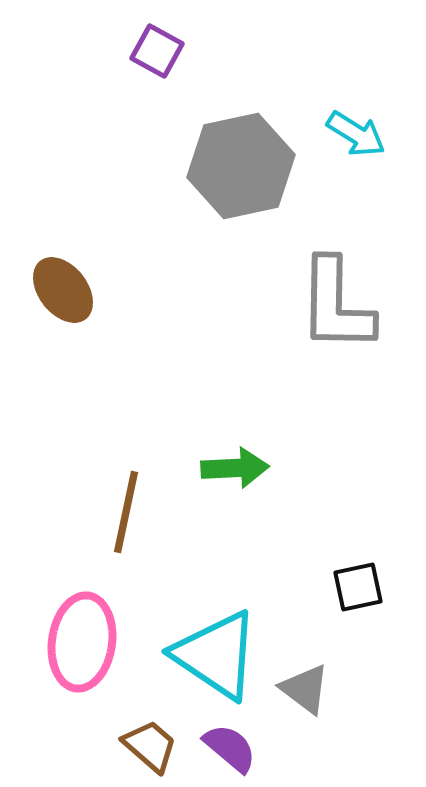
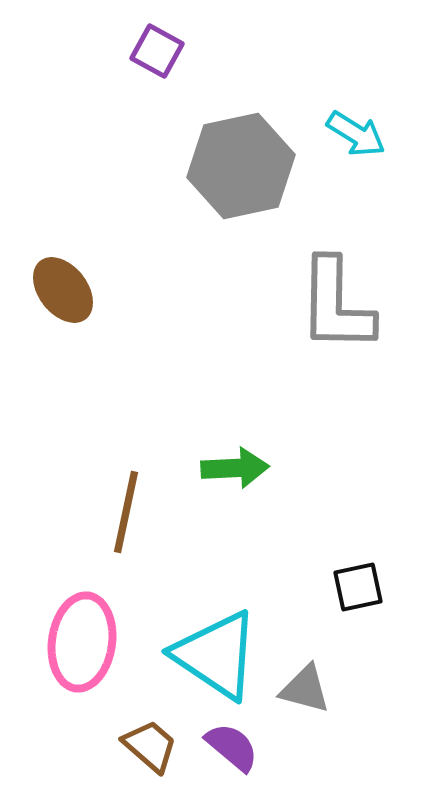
gray triangle: rotated 22 degrees counterclockwise
purple semicircle: moved 2 px right, 1 px up
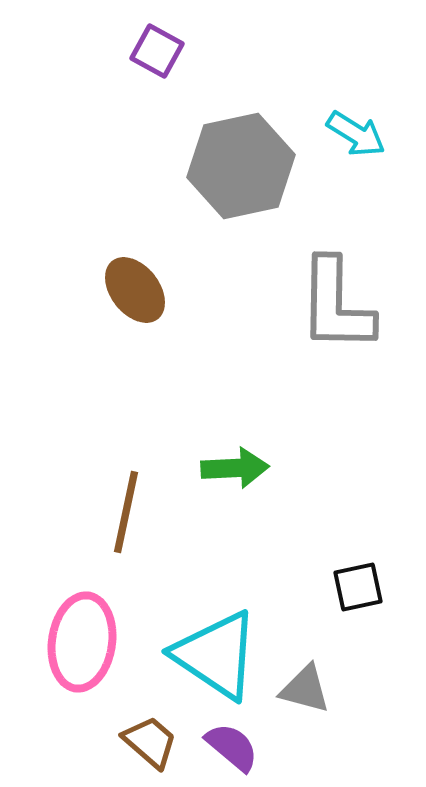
brown ellipse: moved 72 px right
brown trapezoid: moved 4 px up
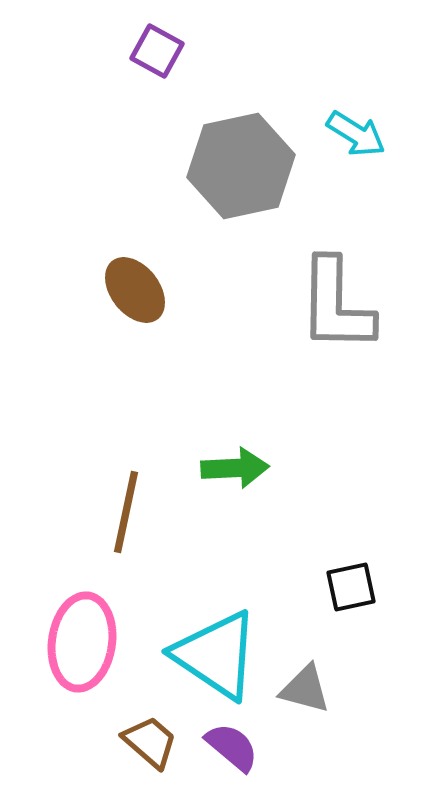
black square: moved 7 px left
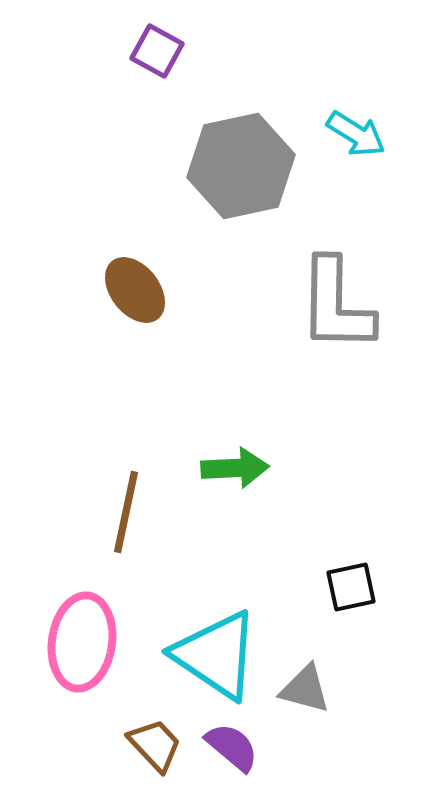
brown trapezoid: moved 5 px right, 3 px down; rotated 6 degrees clockwise
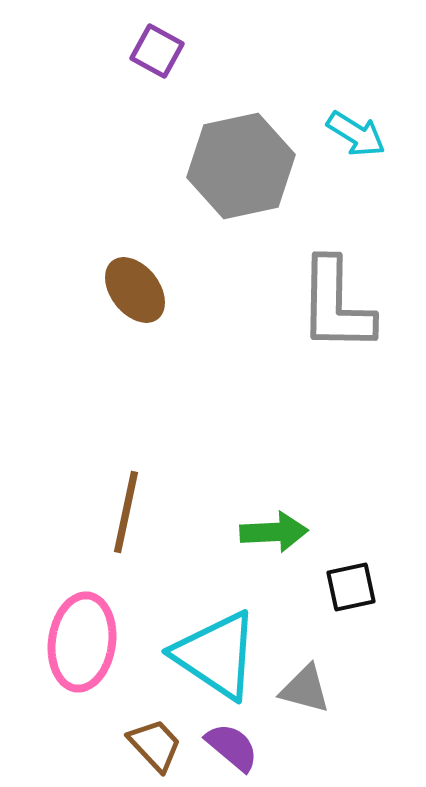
green arrow: moved 39 px right, 64 px down
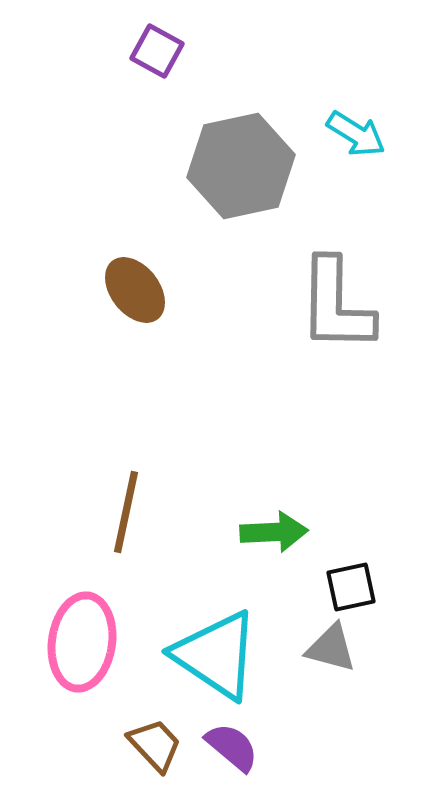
gray triangle: moved 26 px right, 41 px up
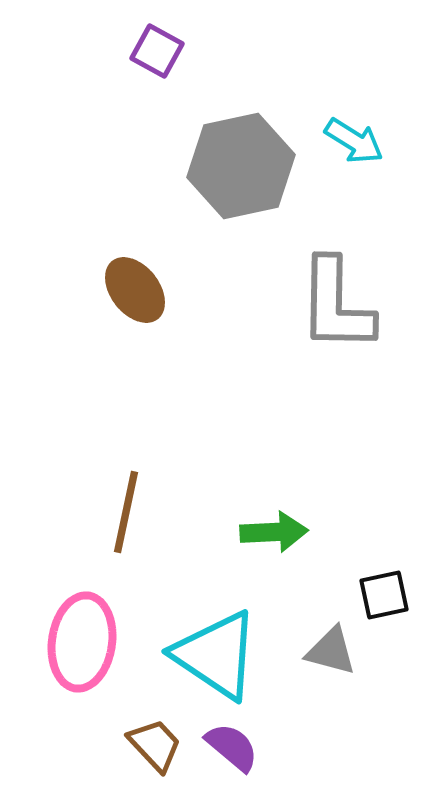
cyan arrow: moved 2 px left, 7 px down
black square: moved 33 px right, 8 px down
gray triangle: moved 3 px down
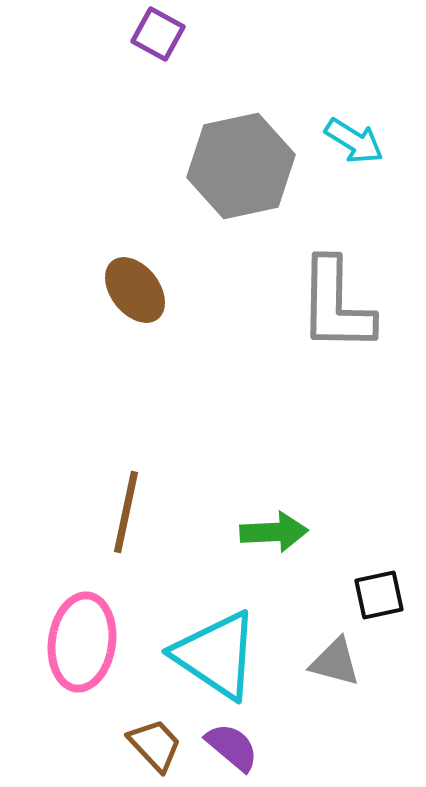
purple square: moved 1 px right, 17 px up
black square: moved 5 px left
gray triangle: moved 4 px right, 11 px down
